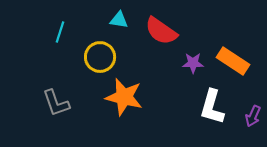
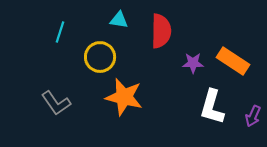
red semicircle: rotated 124 degrees counterclockwise
gray L-shape: rotated 16 degrees counterclockwise
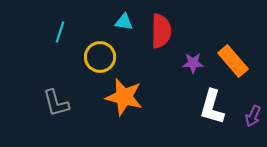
cyan triangle: moved 5 px right, 2 px down
orange rectangle: rotated 16 degrees clockwise
gray L-shape: rotated 20 degrees clockwise
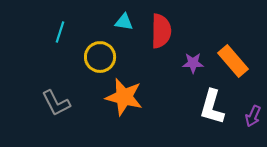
gray L-shape: rotated 12 degrees counterclockwise
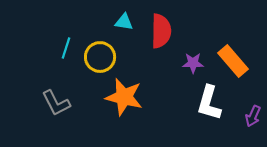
cyan line: moved 6 px right, 16 px down
white L-shape: moved 3 px left, 4 px up
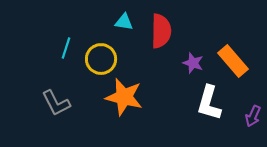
yellow circle: moved 1 px right, 2 px down
purple star: rotated 20 degrees clockwise
